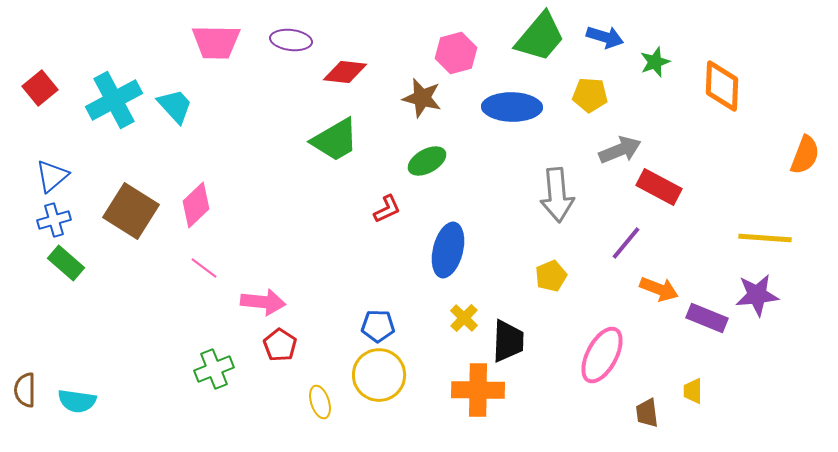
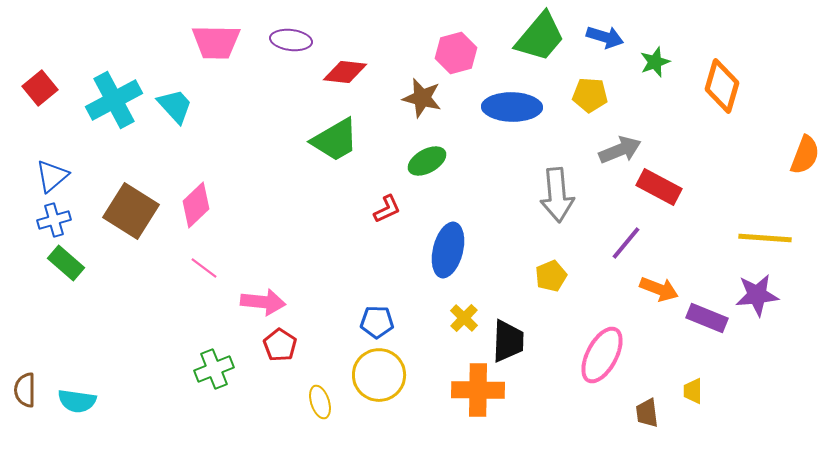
orange diamond at (722, 86): rotated 14 degrees clockwise
blue pentagon at (378, 326): moved 1 px left, 4 px up
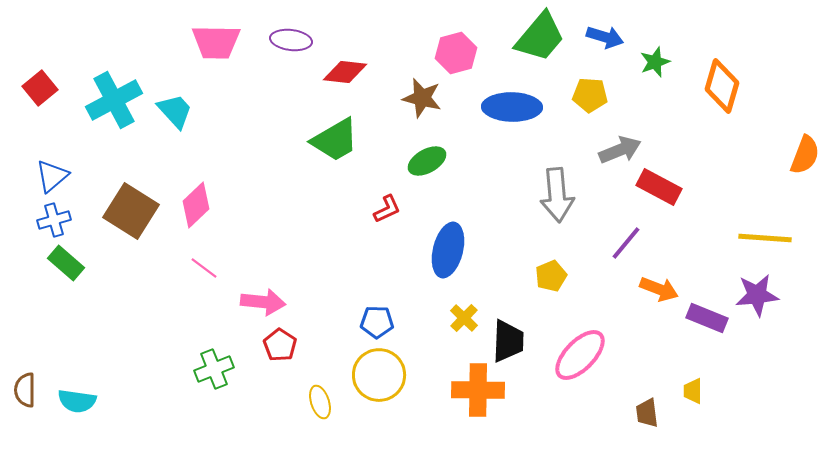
cyan trapezoid at (175, 106): moved 5 px down
pink ellipse at (602, 355): moved 22 px left; rotated 16 degrees clockwise
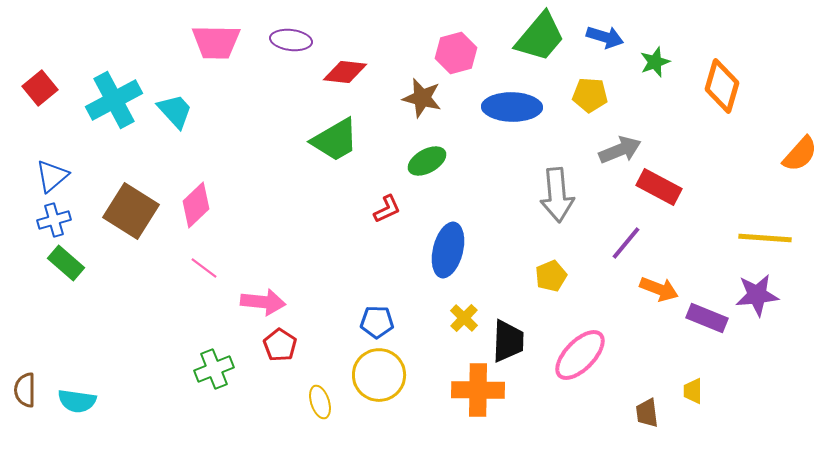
orange semicircle at (805, 155): moved 5 px left, 1 px up; rotated 21 degrees clockwise
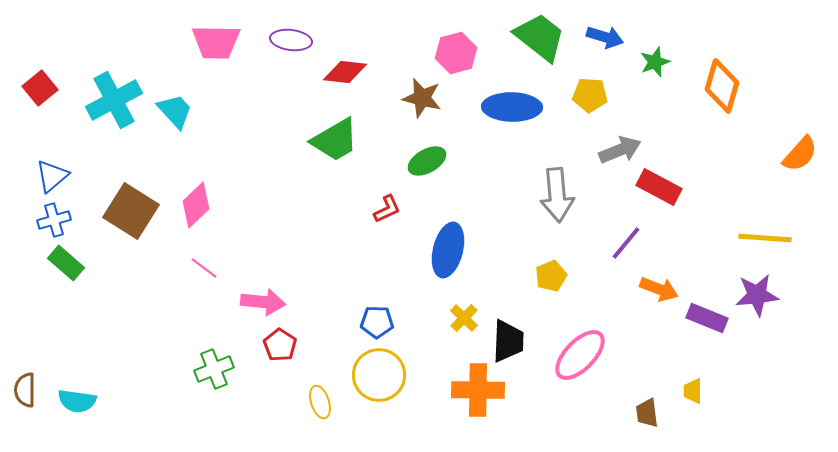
green trapezoid at (540, 37): rotated 92 degrees counterclockwise
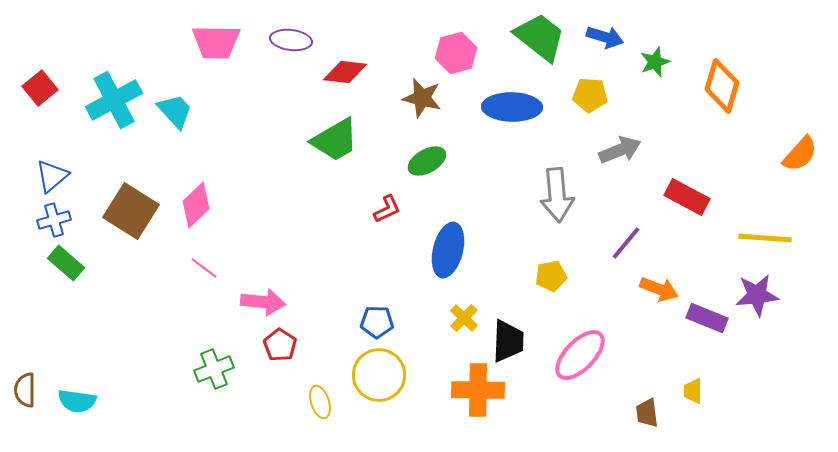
red rectangle at (659, 187): moved 28 px right, 10 px down
yellow pentagon at (551, 276): rotated 12 degrees clockwise
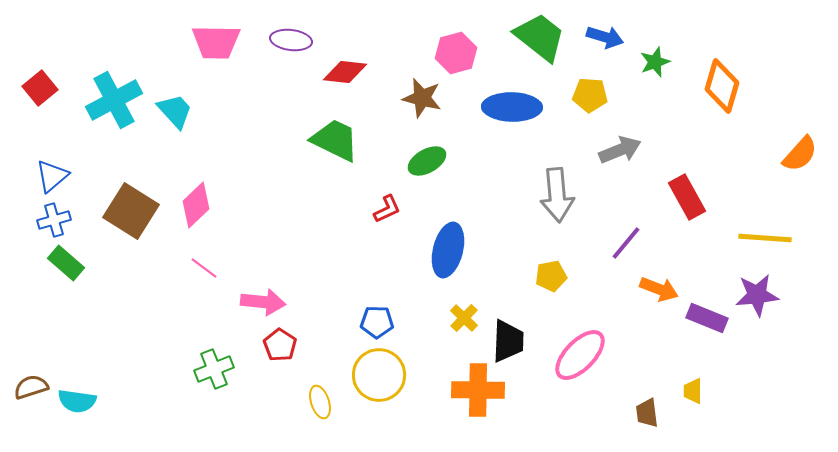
green trapezoid at (335, 140): rotated 124 degrees counterclockwise
red rectangle at (687, 197): rotated 33 degrees clockwise
brown semicircle at (25, 390): moved 6 px right, 3 px up; rotated 72 degrees clockwise
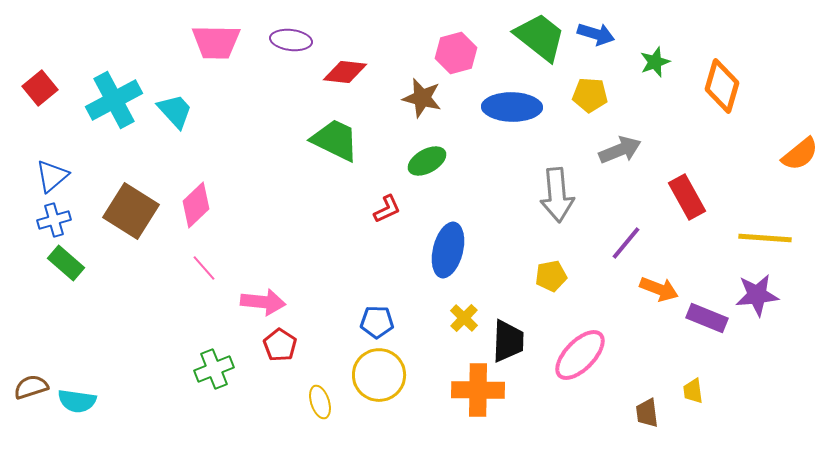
blue arrow at (605, 37): moved 9 px left, 3 px up
orange semicircle at (800, 154): rotated 9 degrees clockwise
pink line at (204, 268): rotated 12 degrees clockwise
yellow trapezoid at (693, 391): rotated 8 degrees counterclockwise
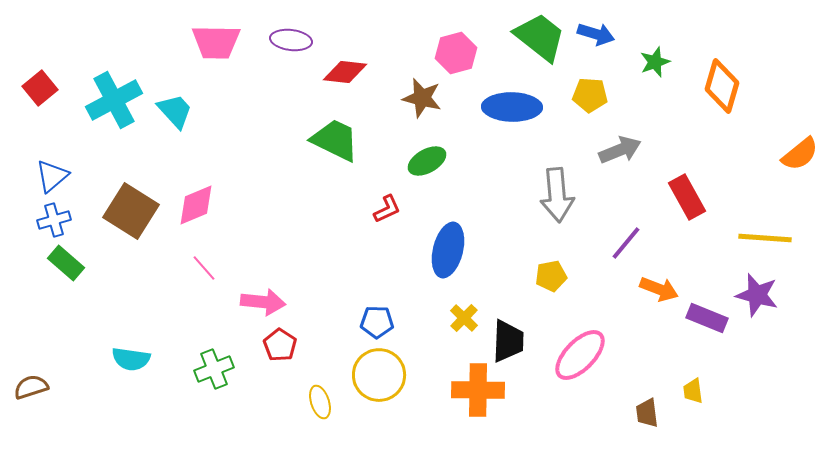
pink diamond at (196, 205): rotated 21 degrees clockwise
purple star at (757, 295): rotated 21 degrees clockwise
cyan semicircle at (77, 401): moved 54 px right, 42 px up
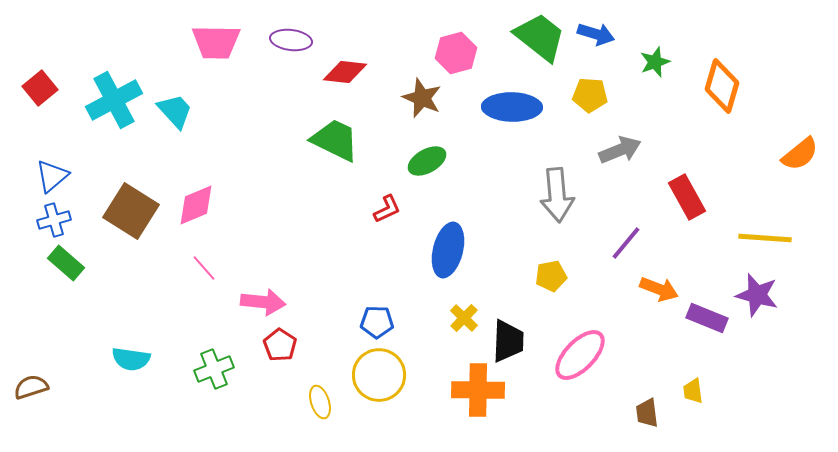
brown star at (422, 98): rotated 9 degrees clockwise
